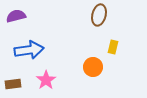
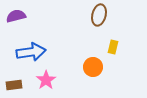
blue arrow: moved 2 px right, 2 px down
brown rectangle: moved 1 px right, 1 px down
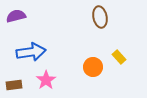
brown ellipse: moved 1 px right, 2 px down; rotated 25 degrees counterclockwise
yellow rectangle: moved 6 px right, 10 px down; rotated 56 degrees counterclockwise
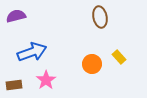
blue arrow: moved 1 px right; rotated 12 degrees counterclockwise
orange circle: moved 1 px left, 3 px up
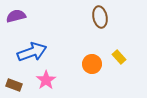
brown rectangle: rotated 28 degrees clockwise
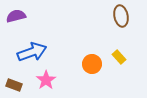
brown ellipse: moved 21 px right, 1 px up
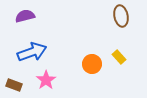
purple semicircle: moved 9 px right
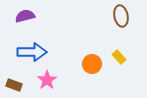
blue arrow: rotated 20 degrees clockwise
pink star: moved 1 px right
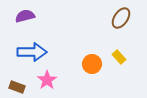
brown ellipse: moved 2 px down; rotated 45 degrees clockwise
brown rectangle: moved 3 px right, 2 px down
